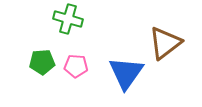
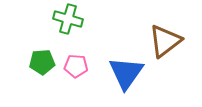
brown triangle: moved 2 px up
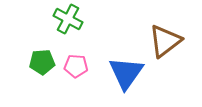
green cross: rotated 12 degrees clockwise
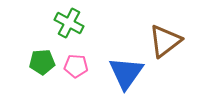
green cross: moved 1 px right, 4 px down
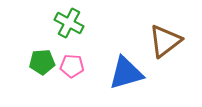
pink pentagon: moved 4 px left
blue triangle: rotated 39 degrees clockwise
